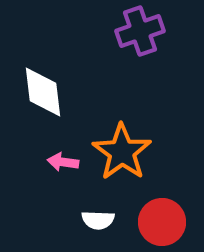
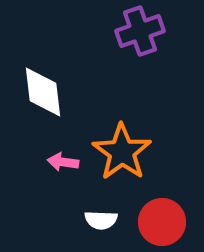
white semicircle: moved 3 px right
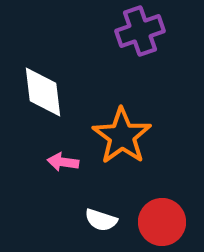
orange star: moved 16 px up
white semicircle: rotated 16 degrees clockwise
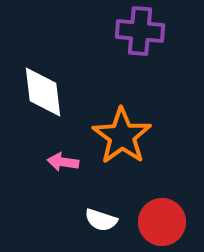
purple cross: rotated 24 degrees clockwise
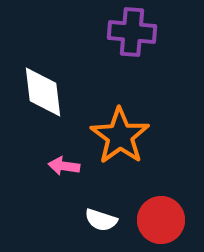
purple cross: moved 8 px left, 1 px down
orange star: moved 2 px left
pink arrow: moved 1 px right, 4 px down
red circle: moved 1 px left, 2 px up
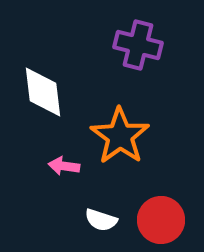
purple cross: moved 6 px right, 13 px down; rotated 9 degrees clockwise
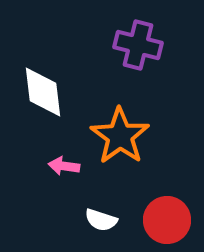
red circle: moved 6 px right
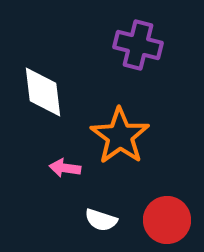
pink arrow: moved 1 px right, 2 px down
